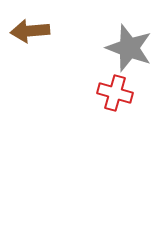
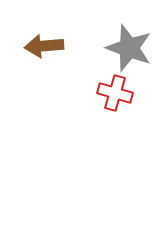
brown arrow: moved 14 px right, 15 px down
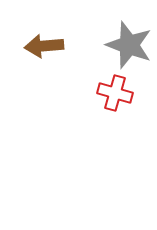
gray star: moved 3 px up
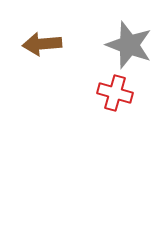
brown arrow: moved 2 px left, 2 px up
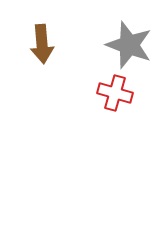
brown arrow: rotated 90 degrees counterclockwise
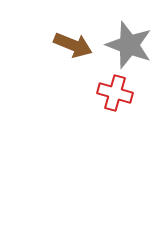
brown arrow: moved 31 px right, 1 px down; rotated 63 degrees counterclockwise
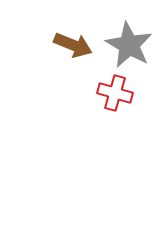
gray star: rotated 9 degrees clockwise
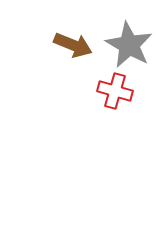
red cross: moved 2 px up
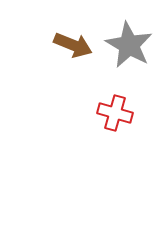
red cross: moved 22 px down
